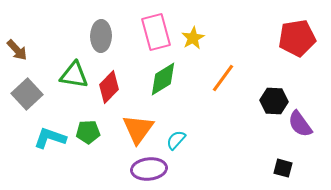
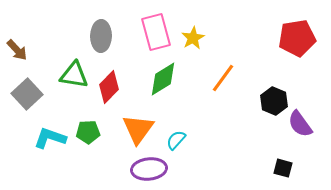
black hexagon: rotated 20 degrees clockwise
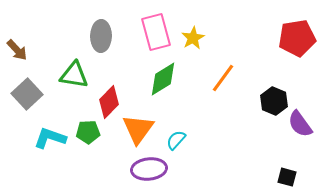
red diamond: moved 15 px down
black square: moved 4 px right, 9 px down
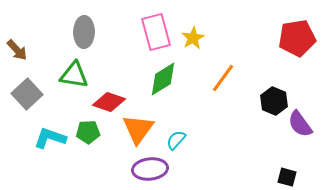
gray ellipse: moved 17 px left, 4 px up
red diamond: rotated 64 degrees clockwise
purple ellipse: moved 1 px right
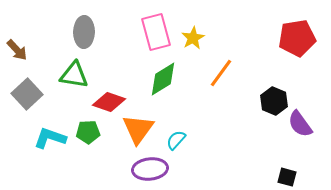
orange line: moved 2 px left, 5 px up
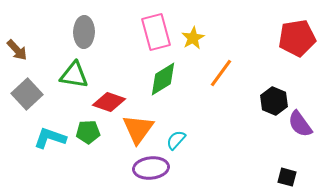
purple ellipse: moved 1 px right, 1 px up
